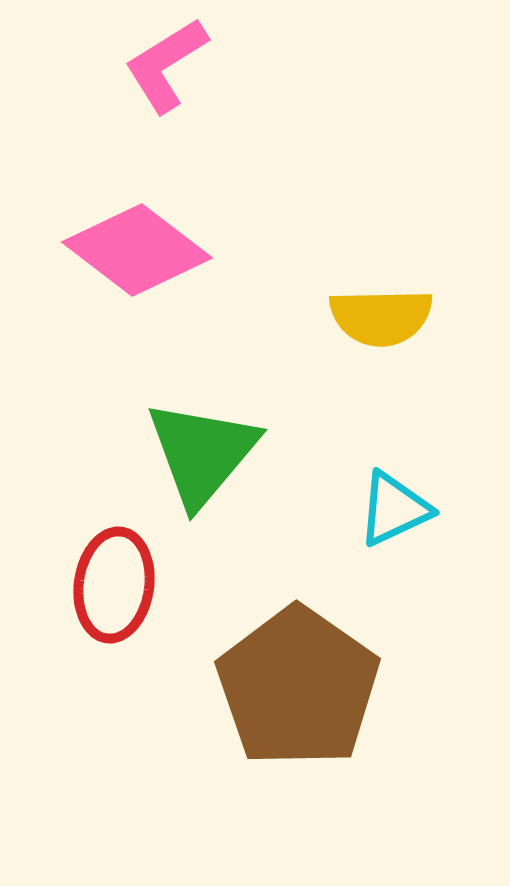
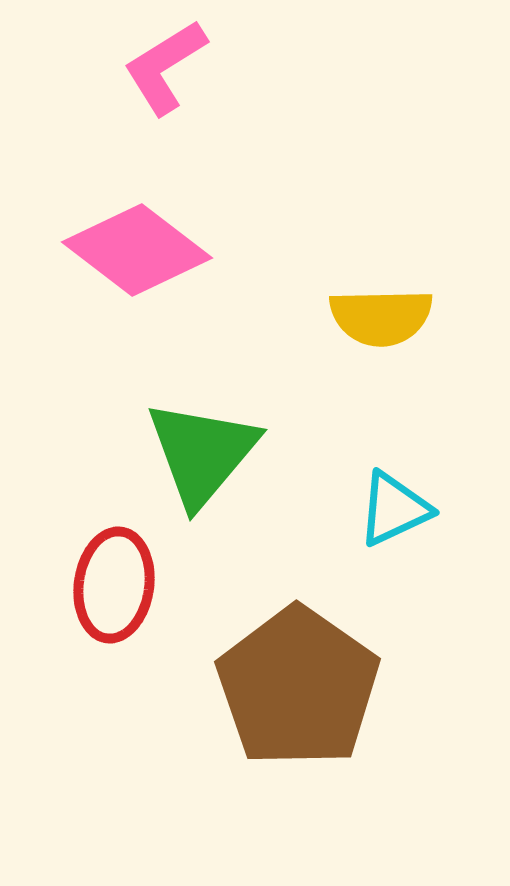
pink L-shape: moved 1 px left, 2 px down
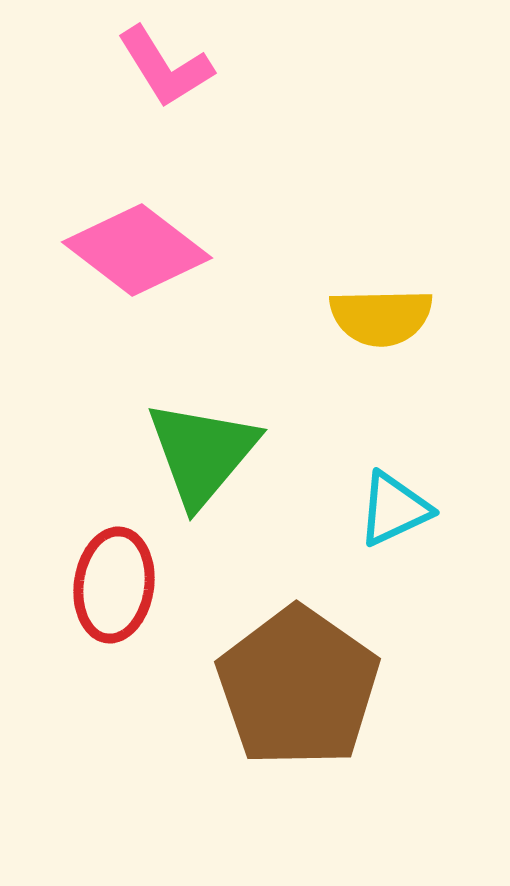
pink L-shape: rotated 90 degrees counterclockwise
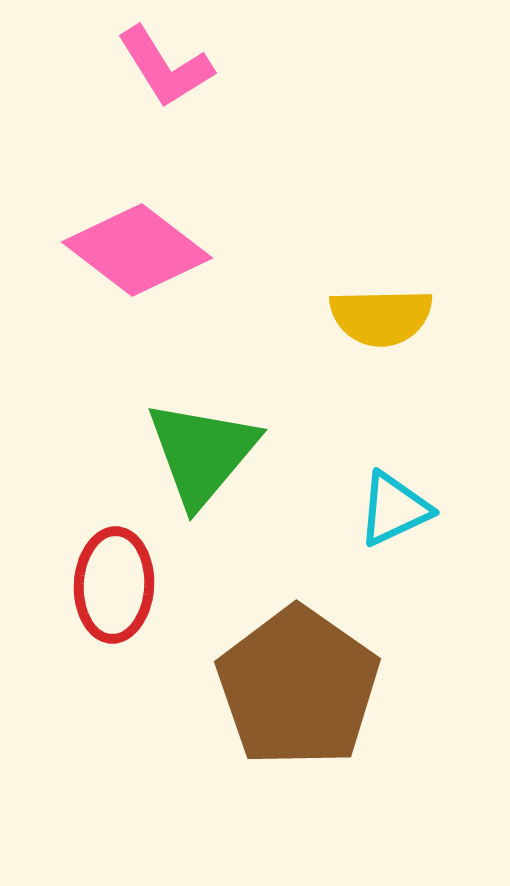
red ellipse: rotated 5 degrees counterclockwise
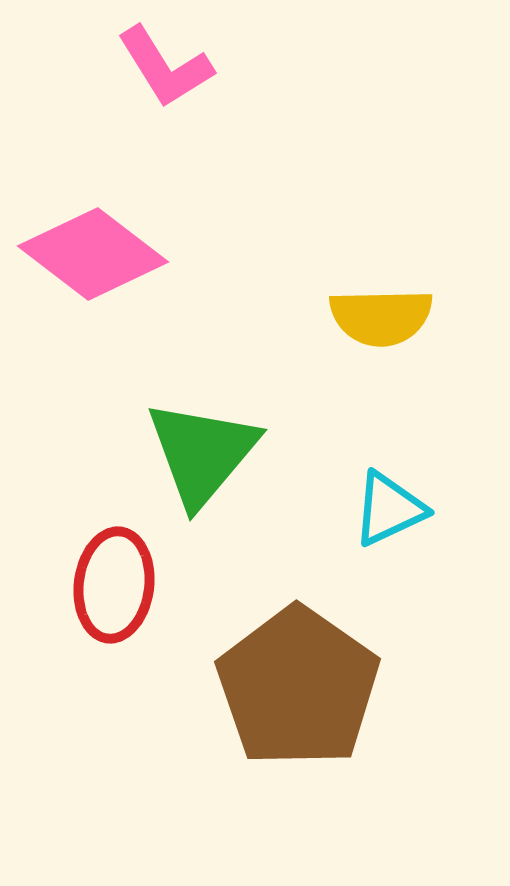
pink diamond: moved 44 px left, 4 px down
cyan triangle: moved 5 px left
red ellipse: rotated 4 degrees clockwise
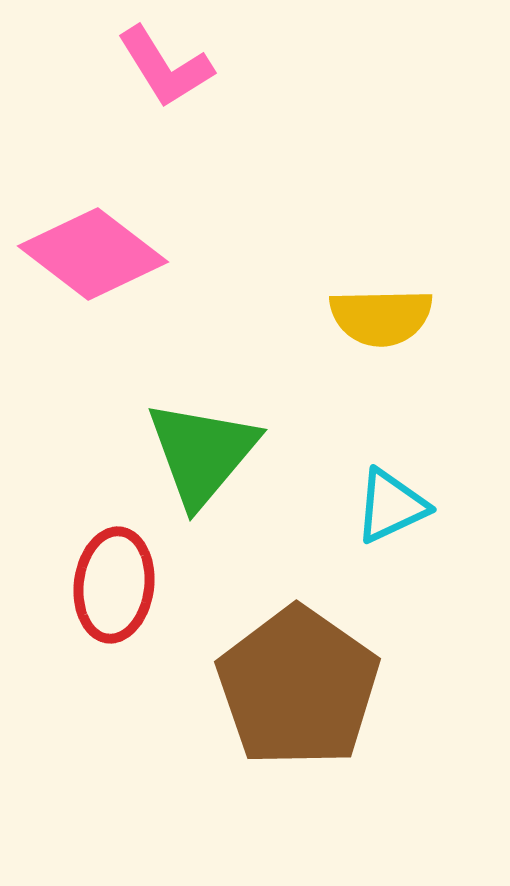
cyan triangle: moved 2 px right, 3 px up
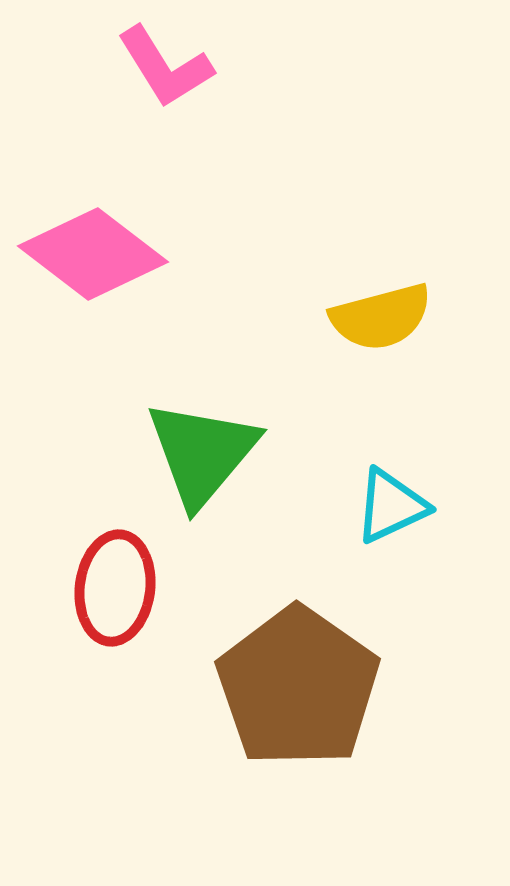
yellow semicircle: rotated 14 degrees counterclockwise
red ellipse: moved 1 px right, 3 px down
